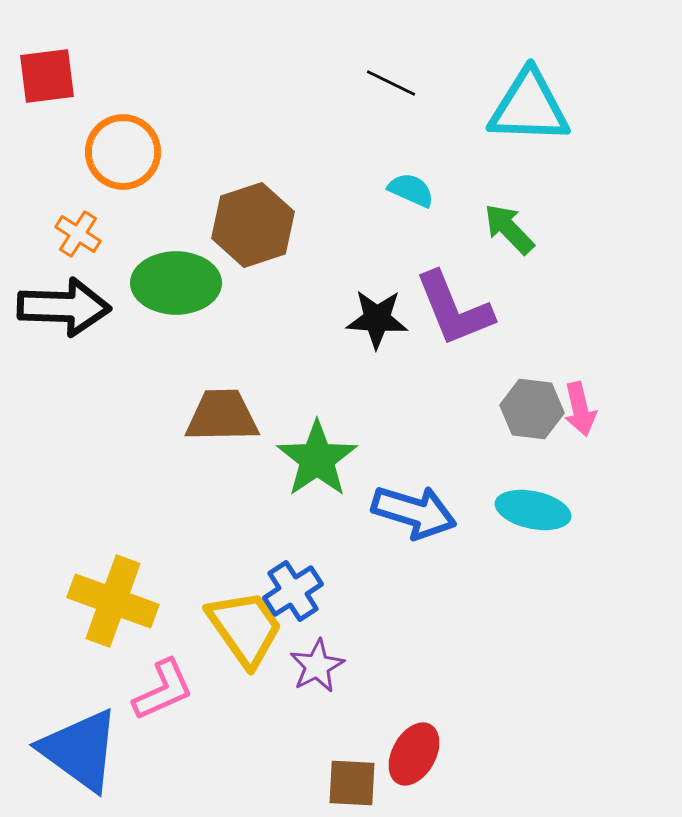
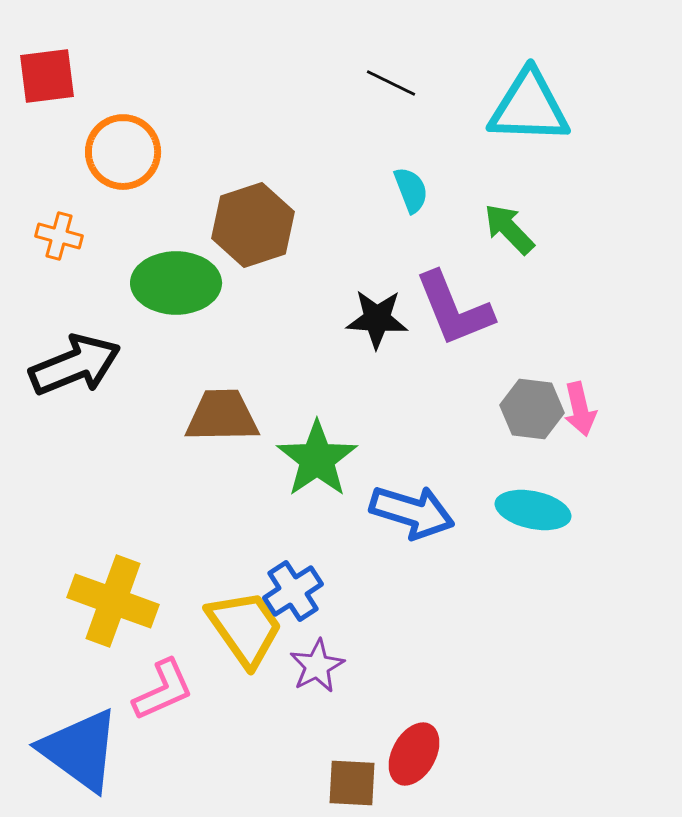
cyan semicircle: rotated 45 degrees clockwise
orange cross: moved 19 px left, 2 px down; rotated 18 degrees counterclockwise
black arrow: moved 11 px right, 58 px down; rotated 24 degrees counterclockwise
blue arrow: moved 2 px left
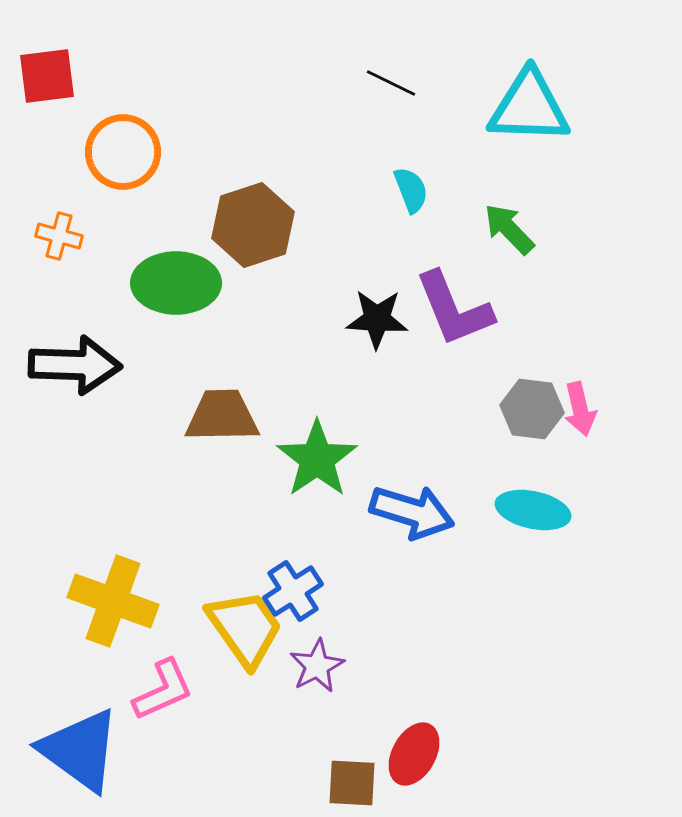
black arrow: rotated 24 degrees clockwise
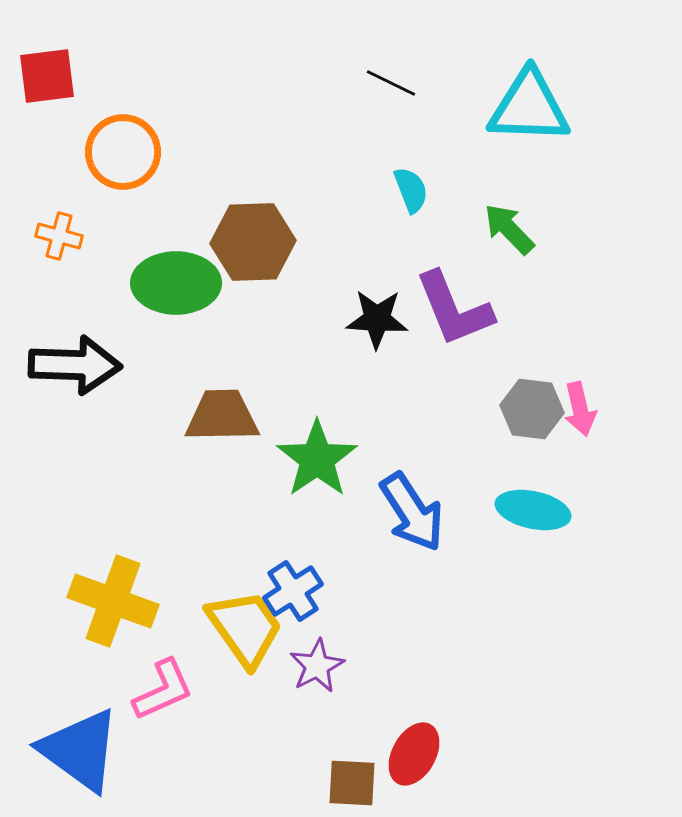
brown hexagon: moved 17 px down; rotated 16 degrees clockwise
blue arrow: rotated 40 degrees clockwise
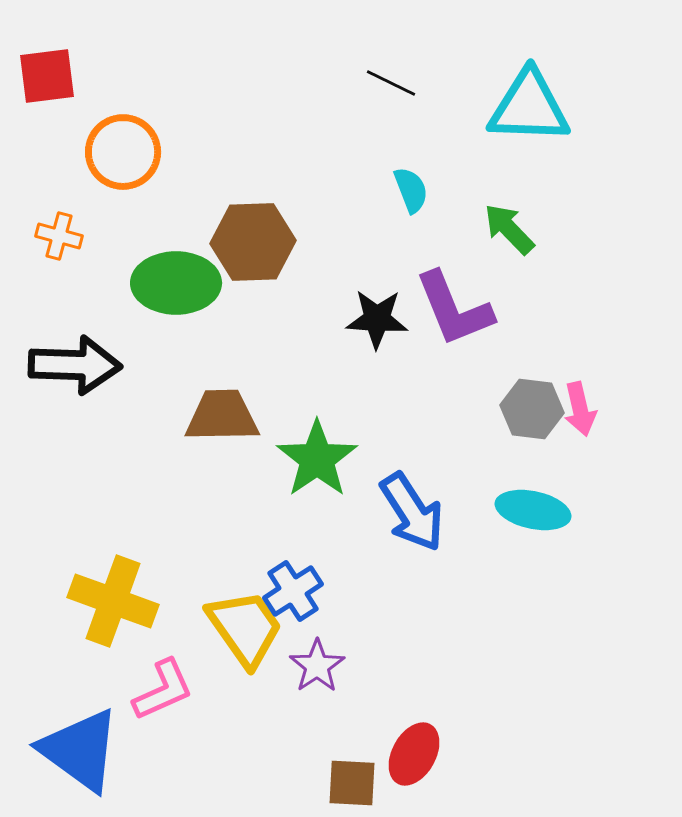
purple star: rotated 6 degrees counterclockwise
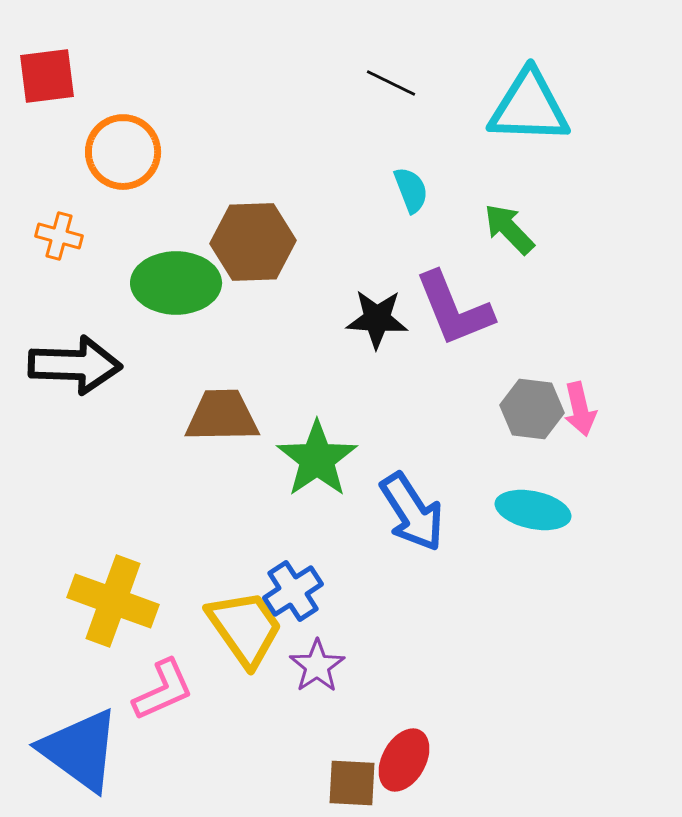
red ellipse: moved 10 px left, 6 px down
